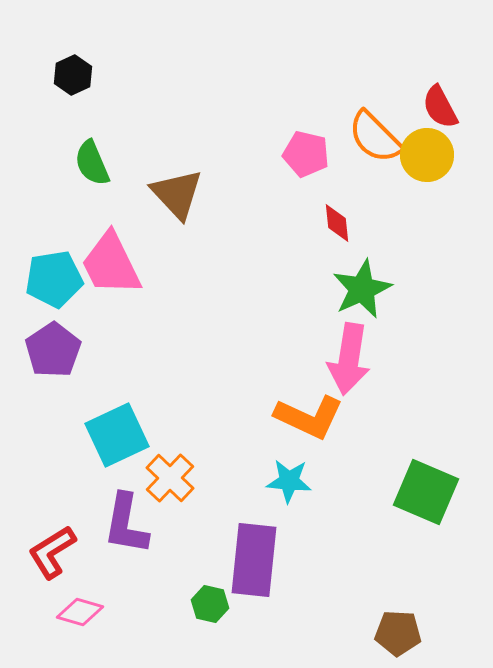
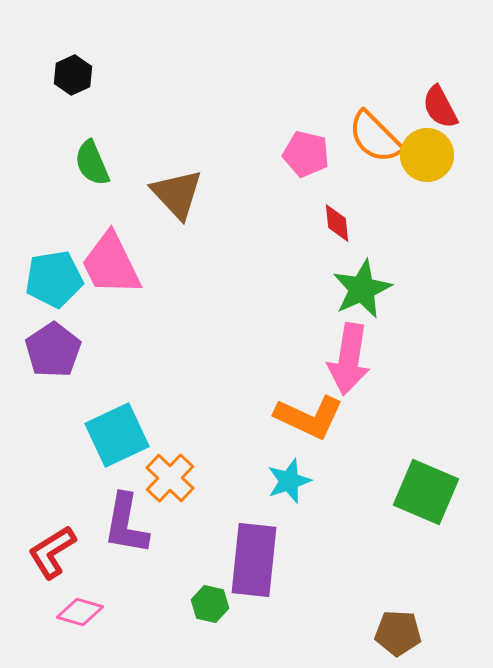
cyan star: rotated 24 degrees counterclockwise
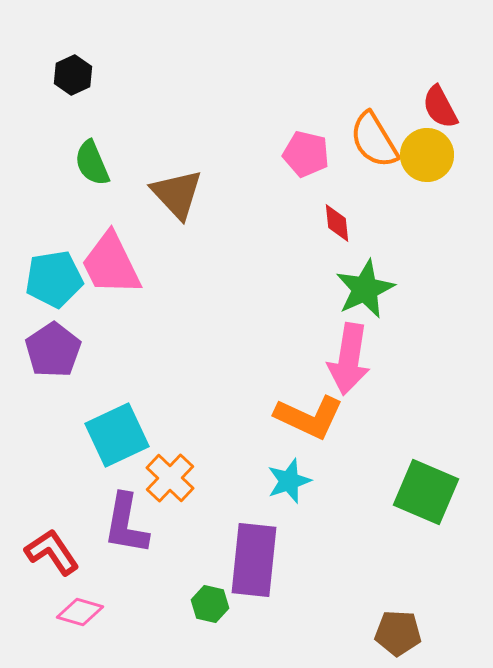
orange semicircle: moved 1 px left, 3 px down; rotated 14 degrees clockwise
green star: moved 3 px right
red L-shape: rotated 88 degrees clockwise
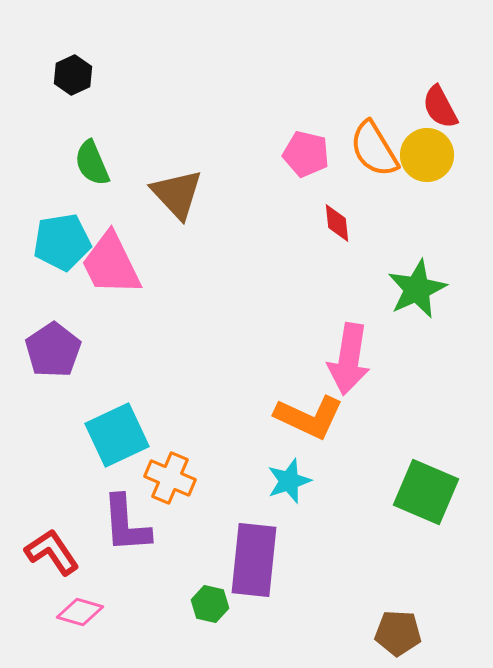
orange semicircle: moved 9 px down
cyan pentagon: moved 8 px right, 37 px up
green star: moved 52 px right
orange cross: rotated 21 degrees counterclockwise
purple L-shape: rotated 14 degrees counterclockwise
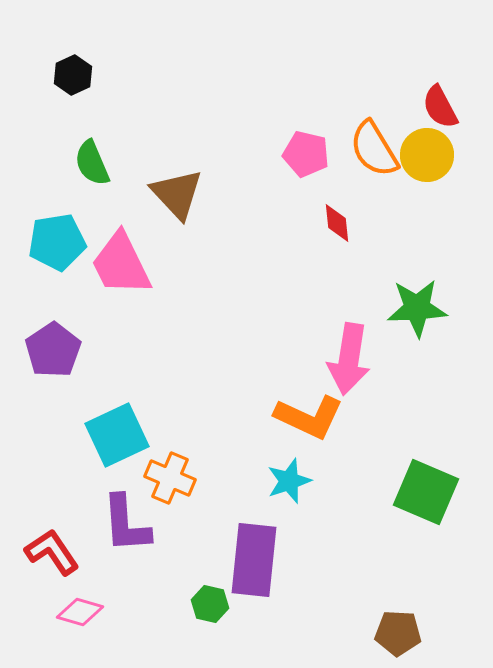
cyan pentagon: moved 5 px left
pink trapezoid: moved 10 px right
green star: moved 19 px down; rotated 22 degrees clockwise
